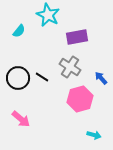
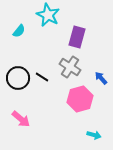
purple rectangle: rotated 65 degrees counterclockwise
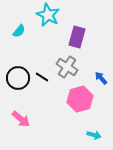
gray cross: moved 3 px left
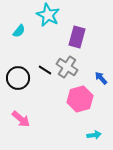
black line: moved 3 px right, 7 px up
cyan arrow: rotated 24 degrees counterclockwise
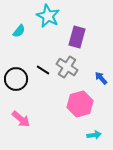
cyan star: moved 1 px down
black line: moved 2 px left
black circle: moved 2 px left, 1 px down
pink hexagon: moved 5 px down
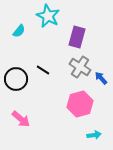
gray cross: moved 13 px right
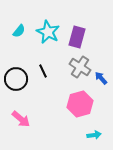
cyan star: moved 16 px down
black line: moved 1 px down; rotated 32 degrees clockwise
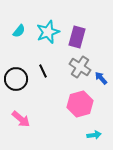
cyan star: rotated 25 degrees clockwise
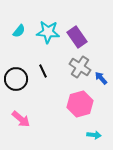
cyan star: rotated 25 degrees clockwise
purple rectangle: rotated 50 degrees counterclockwise
cyan arrow: rotated 16 degrees clockwise
